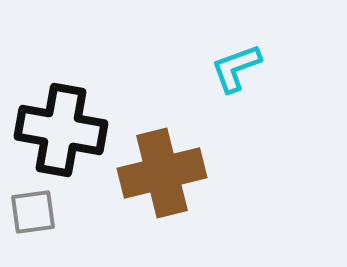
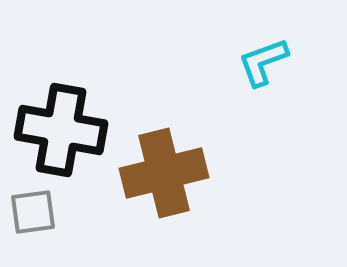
cyan L-shape: moved 27 px right, 6 px up
brown cross: moved 2 px right
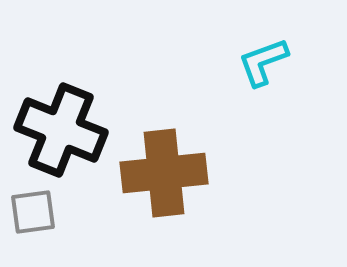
black cross: rotated 12 degrees clockwise
brown cross: rotated 8 degrees clockwise
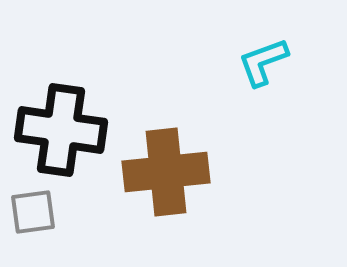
black cross: rotated 14 degrees counterclockwise
brown cross: moved 2 px right, 1 px up
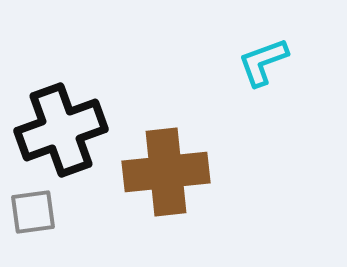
black cross: rotated 28 degrees counterclockwise
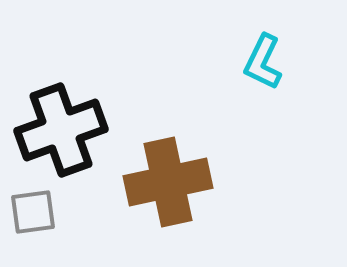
cyan L-shape: rotated 44 degrees counterclockwise
brown cross: moved 2 px right, 10 px down; rotated 6 degrees counterclockwise
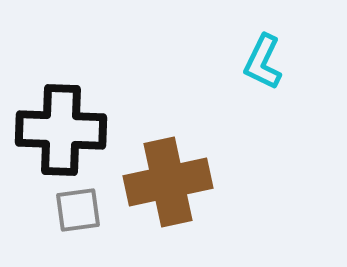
black cross: rotated 22 degrees clockwise
gray square: moved 45 px right, 2 px up
